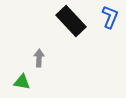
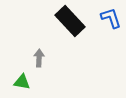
blue L-shape: moved 1 px right, 1 px down; rotated 40 degrees counterclockwise
black rectangle: moved 1 px left
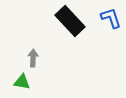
gray arrow: moved 6 px left
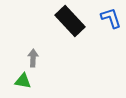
green triangle: moved 1 px right, 1 px up
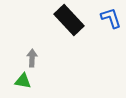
black rectangle: moved 1 px left, 1 px up
gray arrow: moved 1 px left
